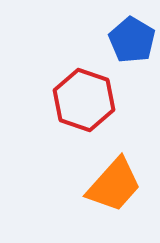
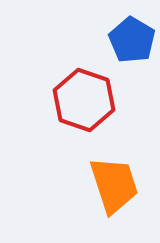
orange trapezoid: rotated 60 degrees counterclockwise
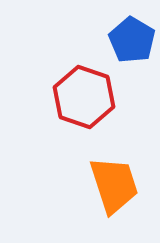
red hexagon: moved 3 px up
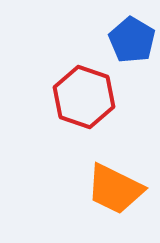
orange trapezoid: moved 1 px right, 4 px down; rotated 134 degrees clockwise
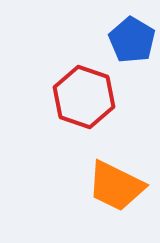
orange trapezoid: moved 1 px right, 3 px up
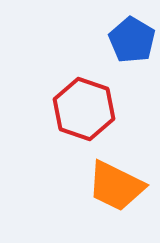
red hexagon: moved 12 px down
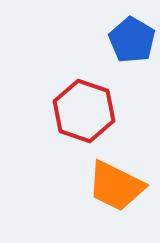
red hexagon: moved 2 px down
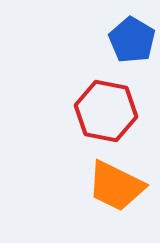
red hexagon: moved 22 px right; rotated 8 degrees counterclockwise
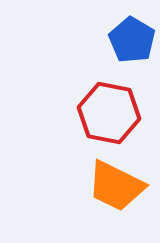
red hexagon: moved 3 px right, 2 px down
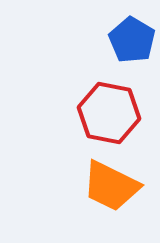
orange trapezoid: moved 5 px left
